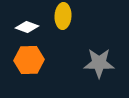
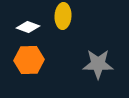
white diamond: moved 1 px right
gray star: moved 1 px left, 1 px down
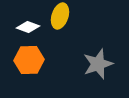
yellow ellipse: moved 3 px left; rotated 15 degrees clockwise
gray star: rotated 20 degrees counterclockwise
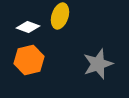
orange hexagon: rotated 12 degrees counterclockwise
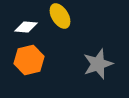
yellow ellipse: rotated 50 degrees counterclockwise
white diamond: moved 2 px left; rotated 15 degrees counterclockwise
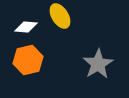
orange hexagon: moved 1 px left
gray star: rotated 12 degrees counterclockwise
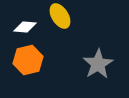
white diamond: moved 1 px left
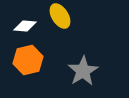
white diamond: moved 1 px up
gray star: moved 15 px left, 7 px down
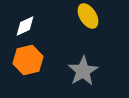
yellow ellipse: moved 28 px right
white diamond: rotated 30 degrees counterclockwise
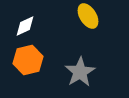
gray star: moved 3 px left, 1 px down
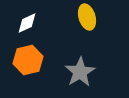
yellow ellipse: moved 1 px left, 1 px down; rotated 15 degrees clockwise
white diamond: moved 2 px right, 3 px up
